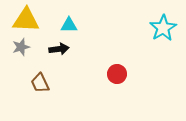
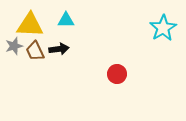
yellow triangle: moved 4 px right, 5 px down
cyan triangle: moved 3 px left, 5 px up
gray star: moved 7 px left, 1 px up
brown trapezoid: moved 5 px left, 32 px up
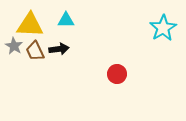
gray star: rotated 24 degrees counterclockwise
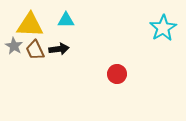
brown trapezoid: moved 1 px up
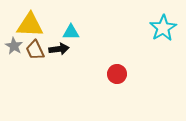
cyan triangle: moved 5 px right, 12 px down
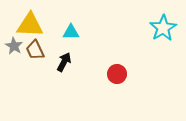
black arrow: moved 5 px right, 13 px down; rotated 54 degrees counterclockwise
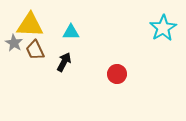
gray star: moved 3 px up
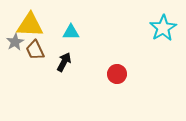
gray star: moved 1 px right, 1 px up; rotated 12 degrees clockwise
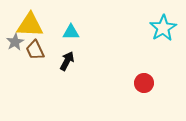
black arrow: moved 3 px right, 1 px up
red circle: moved 27 px right, 9 px down
